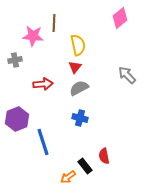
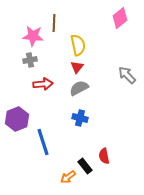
gray cross: moved 15 px right
red triangle: moved 2 px right
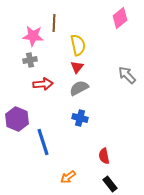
purple hexagon: rotated 15 degrees counterclockwise
black rectangle: moved 25 px right, 18 px down
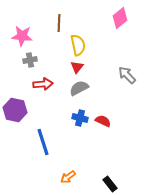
brown line: moved 5 px right
pink star: moved 11 px left
purple hexagon: moved 2 px left, 9 px up; rotated 10 degrees counterclockwise
red semicircle: moved 1 px left, 35 px up; rotated 126 degrees clockwise
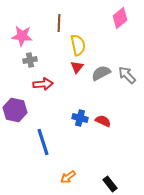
gray semicircle: moved 22 px right, 15 px up
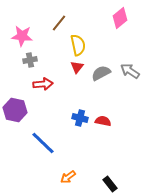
brown line: rotated 36 degrees clockwise
gray arrow: moved 3 px right, 4 px up; rotated 12 degrees counterclockwise
red semicircle: rotated 14 degrees counterclockwise
blue line: moved 1 px down; rotated 28 degrees counterclockwise
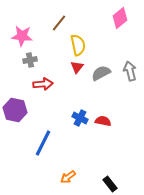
gray arrow: rotated 42 degrees clockwise
blue cross: rotated 14 degrees clockwise
blue line: rotated 72 degrees clockwise
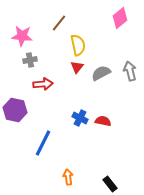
orange arrow: rotated 119 degrees clockwise
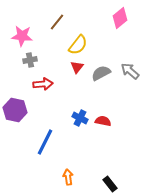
brown line: moved 2 px left, 1 px up
yellow semicircle: rotated 50 degrees clockwise
gray arrow: rotated 36 degrees counterclockwise
blue line: moved 2 px right, 1 px up
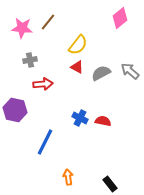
brown line: moved 9 px left
pink star: moved 8 px up
red triangle: rotated 40 degrees counterclockwise
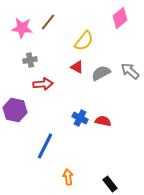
yellow semicircle: moved 6 px right, 4 px up
blue line: moved 4 px down
